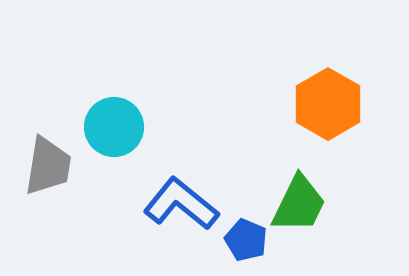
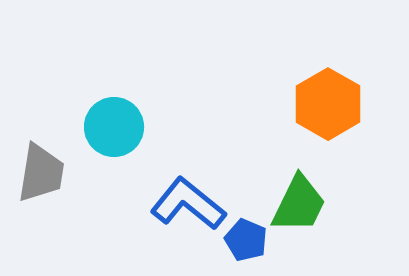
gray trapezoid: moved 7 px left, 7 px down
blue L-shape: moved 7 px right
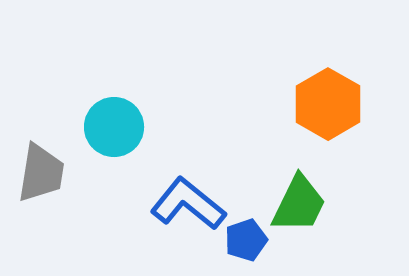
blue pentagon: rotated 30 degrees clockwise
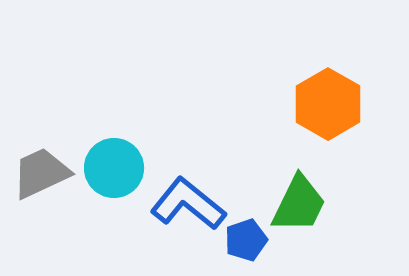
cyan circle: moved 41 px down
gray trapezoid: rotated 124 degrees counterclockwise
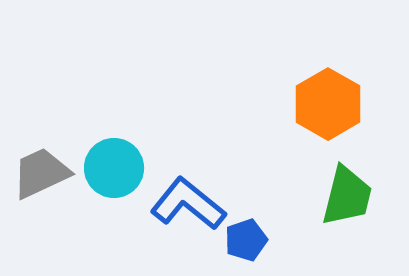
green trapezoid: moved 48 px right, 8 px up; rotated 12 degrees counterclockwise
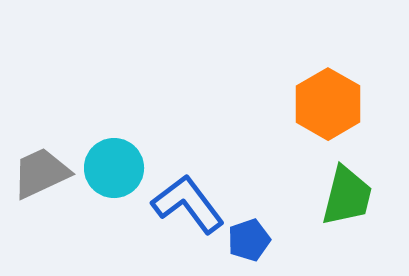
blue L-shape: rotated 14 degrees clockwise
blue pentagon: moved 3 px right
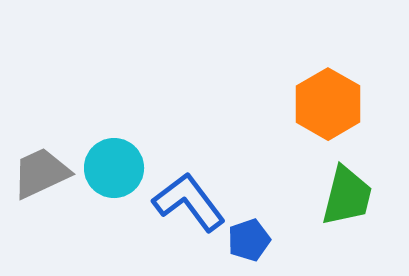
blue L-shape: moved 1 px right, 2 px up
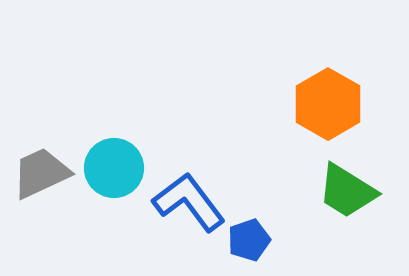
green trapezoid: moved 5 px up; rotated 108 degrees clockwise
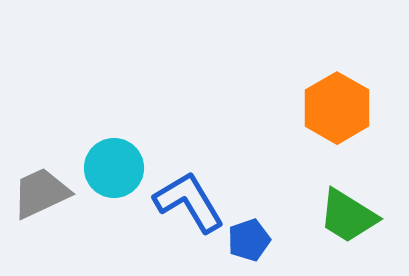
orange hexagon: moved 9 px right, 4 px down
gray trapezoid: moved 20 px down
green trapezoid: moved 1 px right, 25 px down
blue L-shape: rotated 6 degrees clockwise
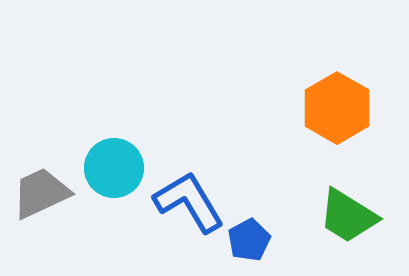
blue pentagon: rotated 9 degrees counterclockwise
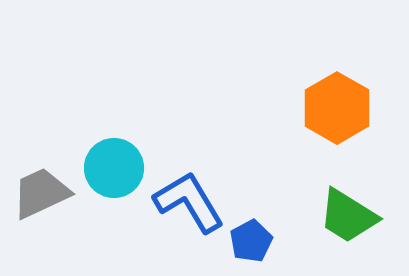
blue pentagon: moved 2 px right, 1 px down
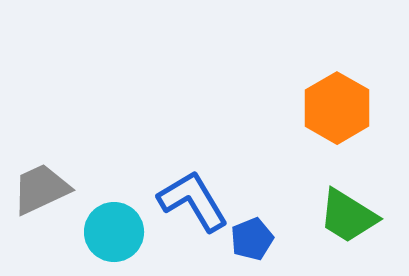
cyan circle: moved 64 px down
gray trapezoid: moved 4 px up
blue L-shape: moved 4 px right, 1 px up
blue pentagon: moved 1 px right, 2 px up; rotated 6 degrees clockwise
